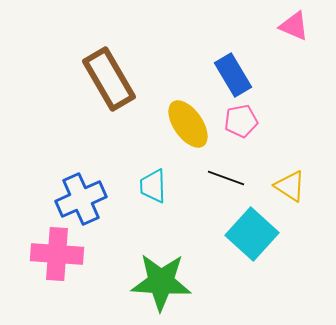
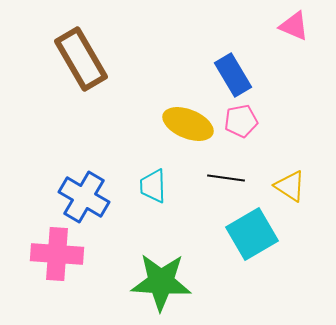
brown rectangle: moved 28 px left, 20 px up
yellow ellipse: rotated 33 degrees counterclockwise
black line: rotated 12 degrees counterclockwise
blue cross: moved 3 px right, 2 px up; rotated 36 degrees counterclockwise
cyan square: rotated 18 degrees clockwise
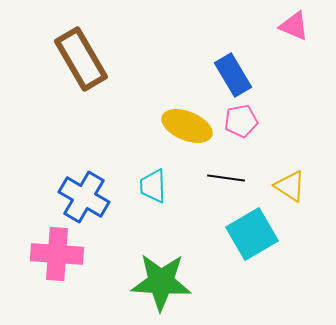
yellow ellipse: moved 1 px left, 2 px down
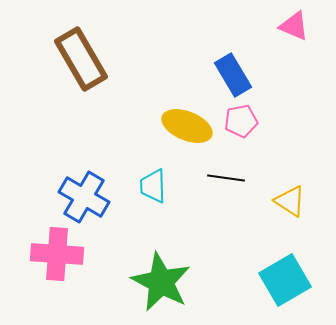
yellow triangle: moved 15 px down
cyan square: moved 33 px right, 46 px down
green star: rotated 24 degrees clockwise
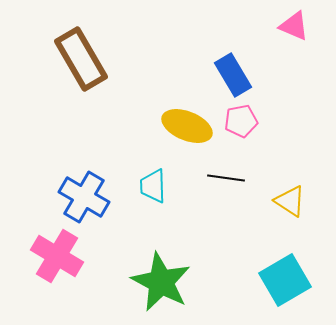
pink cross: moved 2 px down; rotated 27 degrees clockwise
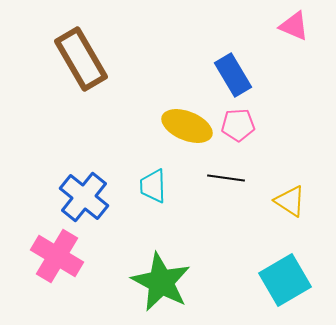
pink pentagon: moved 3 px left, 4 px down; rotated 8 degrees clockwise
blue cross: rotated 9 degrees clockwise
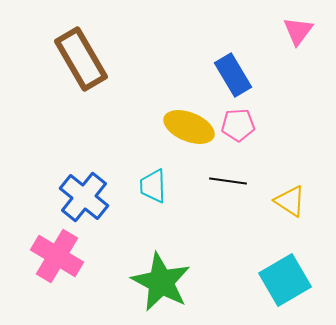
pink triangle: moved 4 px right, 5 px down; rotated 44 degrees clockwise
yellow ellipse: moved 2 px right, 1 px down
black line: moved 2 px right, 3 px down
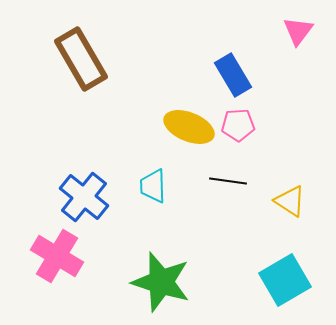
green star: rotated 10 degrees counterclockwise
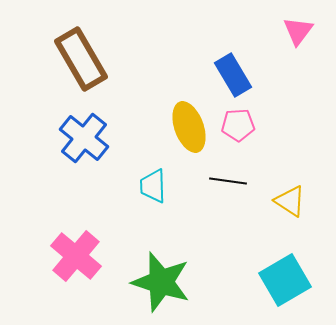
yellow ellipse: rotated 48 degrees clockwise
blue cross: moved 59 px up
pink cross: moved 19 px right; rotated 9 degrees clockwise
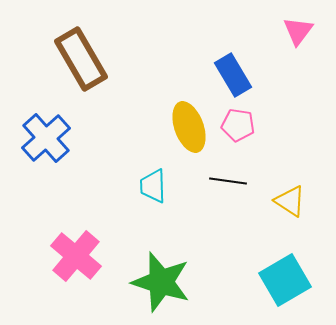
pink pentagon: rotated 12 degrees clockwise
blue cross: moved 38 px left; rotated 9 degrees clockwise
